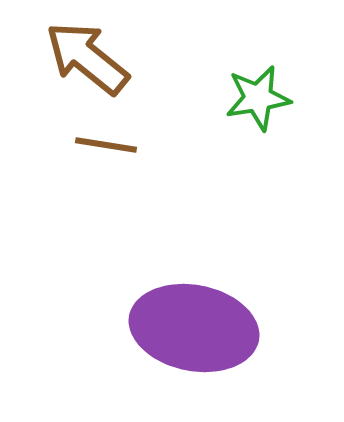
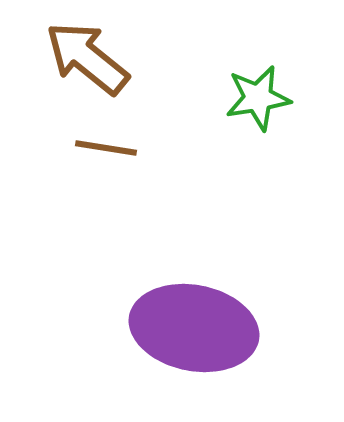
brown line: moved 3 px down
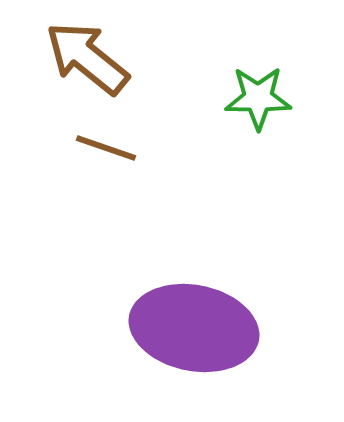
green star: rotated 10 degrees clockwise
brown line: rotated 10 degrees clockwise
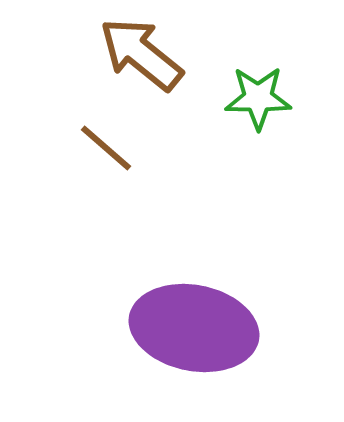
brown arrow: moved 54 px right, 4 px up
brown line: rotated 22 degrees clockwise
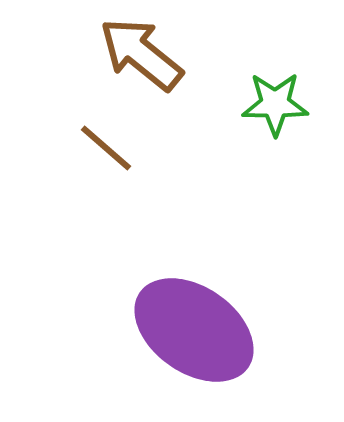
green star: moved 17 px right, 6 px down
purple ellipse: moved 2 px down; rotated 24 degrees clockwise
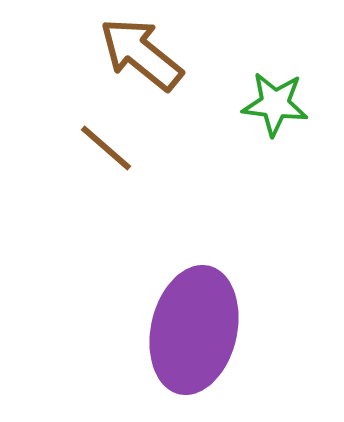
green star: rotated 6 degrees clockwise
purple ellipse: rotated 68 degrees clockwise
